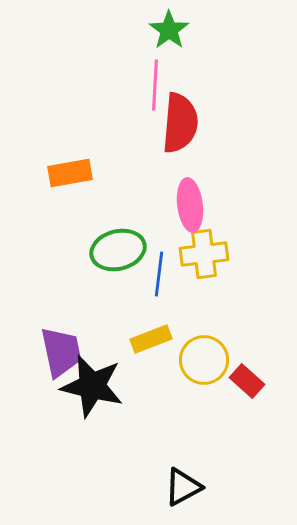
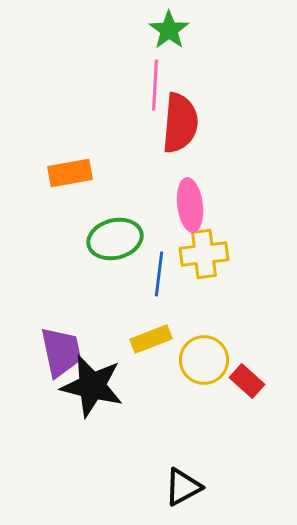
green ellipse: moved 3 px left, 11 px up
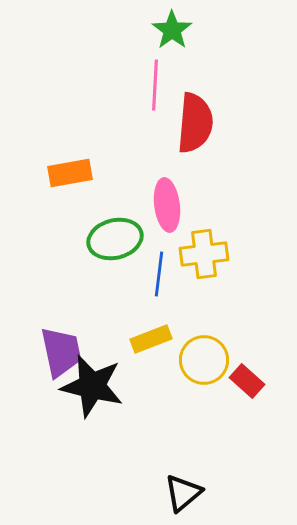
green star: moved 3 px right
red semicircle: moved 15 px right
pink ellipse: moved 23 px left
black triangle: moved 6 px down; rotated 12 degrees counterclockwise
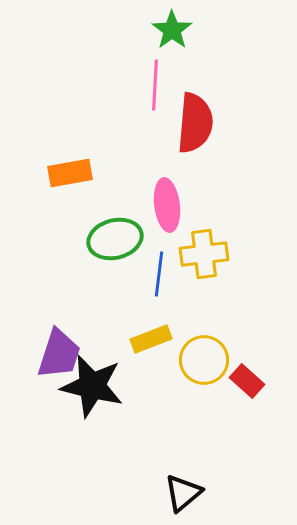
purple trapezoid: moved 2 px left, 2 px down; rotated 30 degrees clockwise
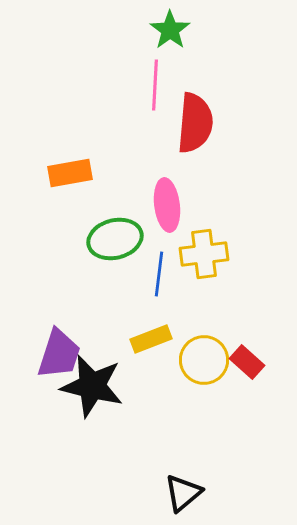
green star: moved 2 px left
red rectangle: moved 19 px up
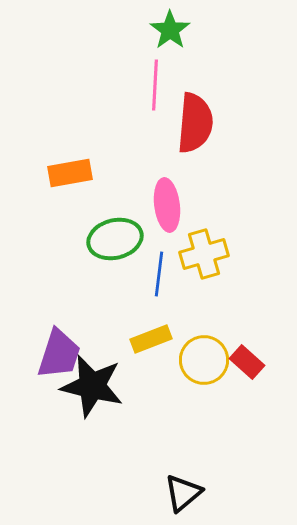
yellow cross: rotated 9 degrees counterclockwise
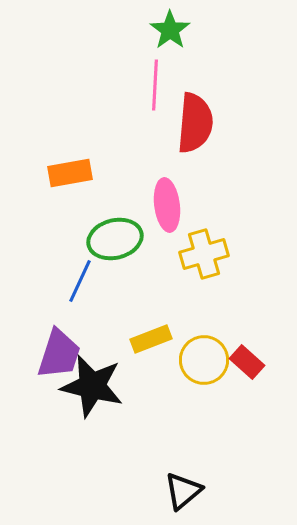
blue line: moved 79 px left, 7 px down; rotated 18 degrees clockwise
black triangle: moved 2 px up
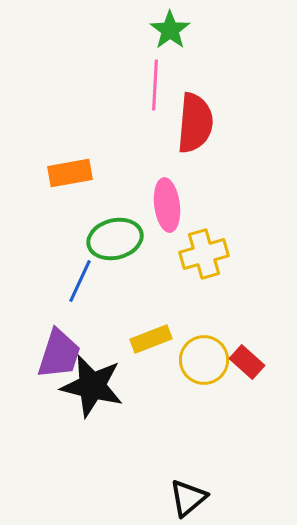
black triangle: moved 5 px right, 7 px down
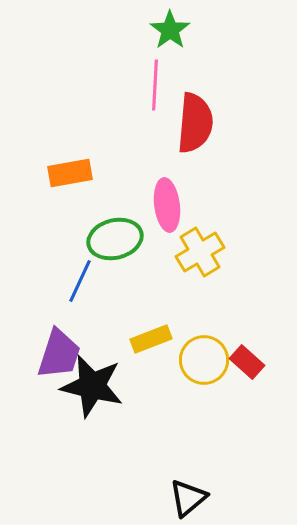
yellow cross: moved 4 px left, 2 px up; rotated 15 degrees counterclockwise
